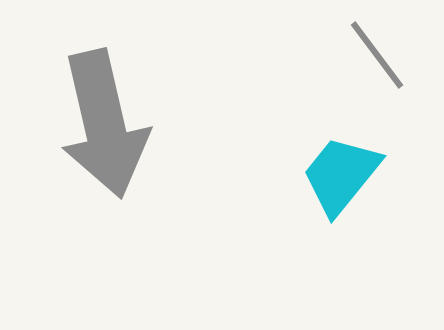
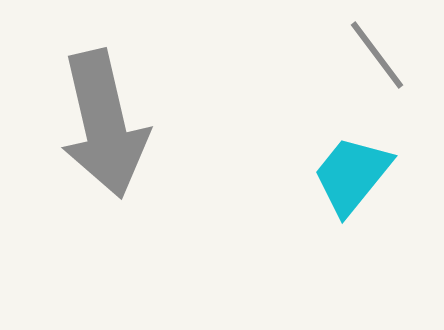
cyan trapezoid: moved 11 px right
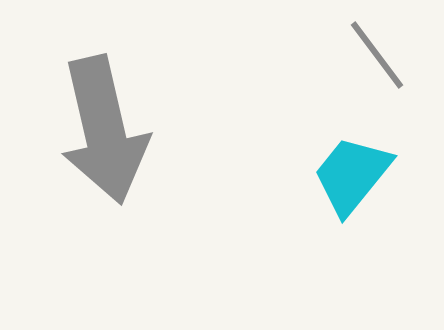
gray arrow: moved 6 px down
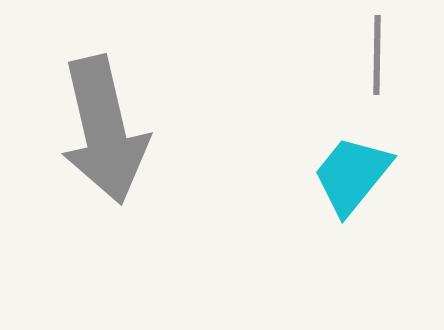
gray line: rotated 38 degrees clockwise
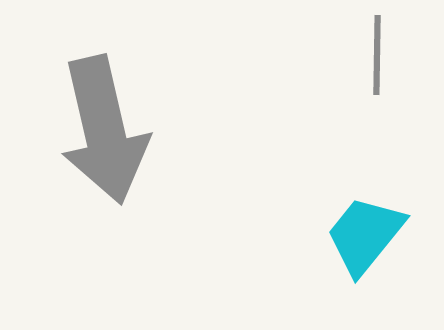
cyan trapezoid: moved 13 px right, 60 px down
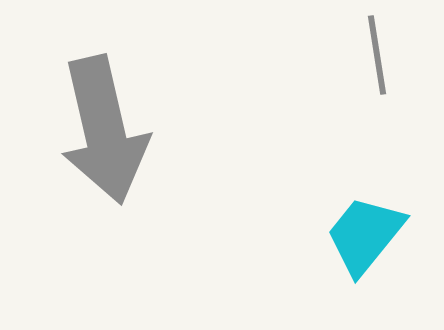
gray line: rotated 10 degrees counterclockwise
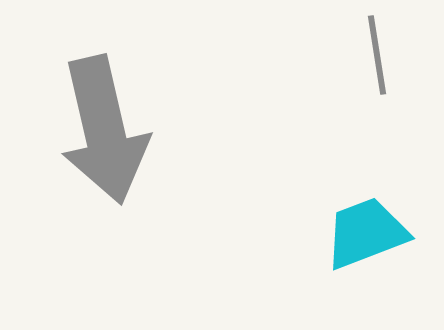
cyan trapezoid: moved 1 px right, 2 px up; rotated 30 degrees clockwise
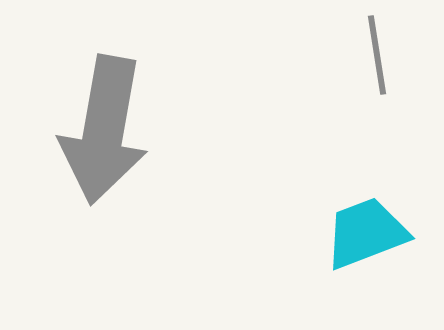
gray arrow: rotated 23 degrees clockwise
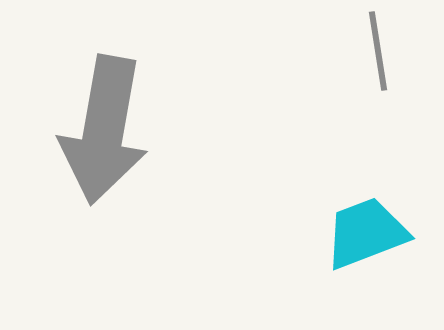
gray line: moved 1 px right, 4 px up
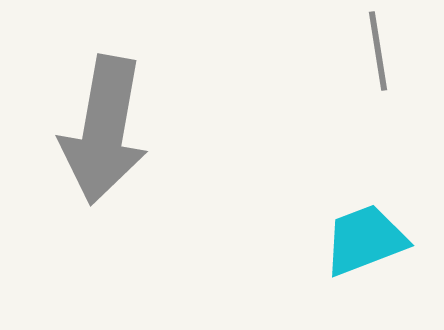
cyan trapezoid: moved 1 px left, 7 px down
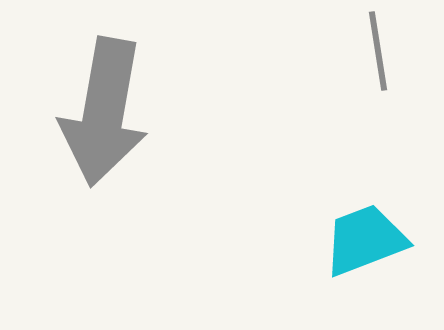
gray arrow: moved 18 px up
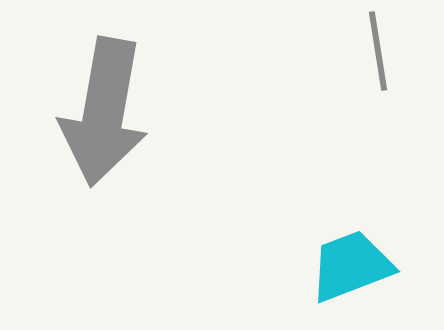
cyan trapezoid: moved 14 px left, 26 px down
